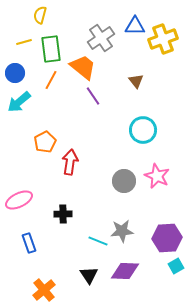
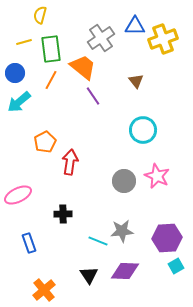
pink ellipse: moved 1 px left, 5 px up
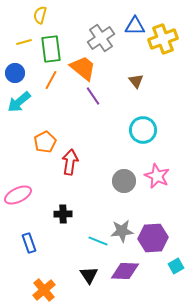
orange trapezoid: moved 1 px down
purple hexagon: moved 14 px left
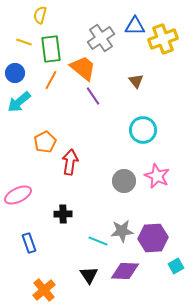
yellow line: rotated 35 degrees clockwise
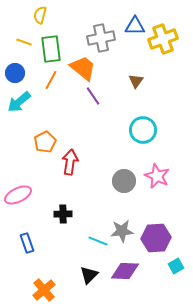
gray cross: rotated 24 degrees clockwise
brown triangle: rotated 14 degrees clockwise
purple hexagon: moved 3 px right
blue rectangle: moved 2 px left
black triangle: rotated 18 degrees clockwise
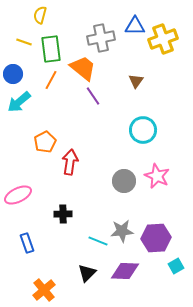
blue circle: moved 2 px left, 1 px down
black triangle: moved 2 px left, 2 px up
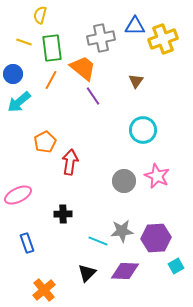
green rectangle: moved 1 px right, 1 px up
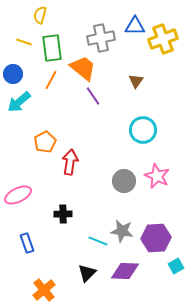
gray star: rotated 15 degrees clockwise
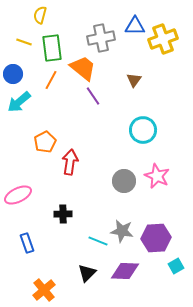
brown triangle: moved 2 px left, 1 px up
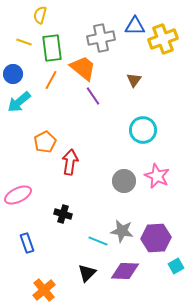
black cross: rotated 18 degrees clockwise
